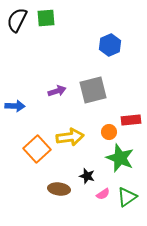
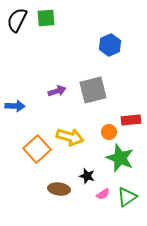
yellow arrow: rotated 24 degrees clockwise
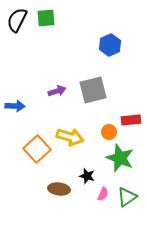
pink semicircle: rotated 32 degrees counterclockwise
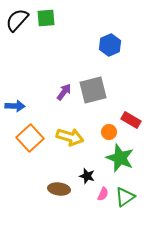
black semicircle: rotated 15 degrees clockwise
purple arrow: moved 7 px right, 1 px down; rotated 36 degrees counterclockwise
red rectangle: rotated 36 degrees clockwise
orange square: moved 7 px left, 11 px up
green triangle: moved 2 px left
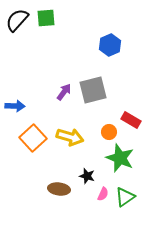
orange square: moved 3 px right
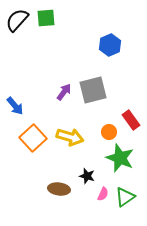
blue arrow: rotated 48 degrees clockwise
red rectangle: rotated 24 degrees clockwise
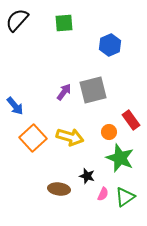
green square: moved 18 px right, 5 px down
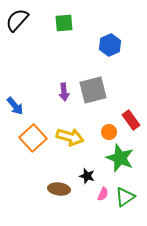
purple arrow: rotated 138 degrees clockwise
